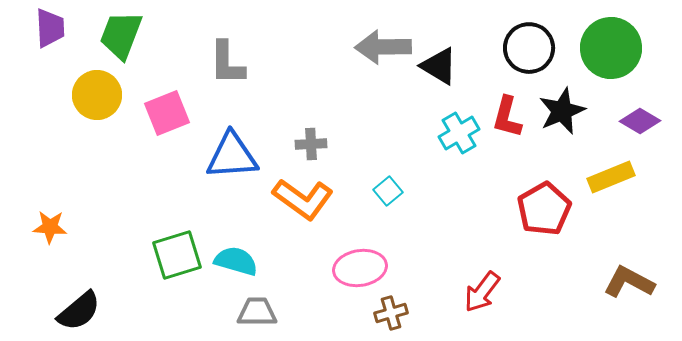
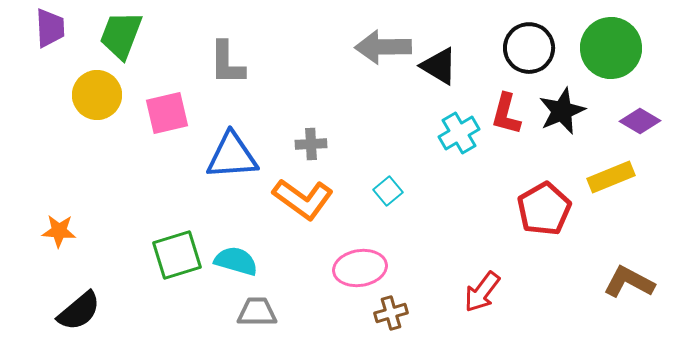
pink square: rotated 9 degrees clockwise
red L-shape: moved 1 px left, 3 px up
orange star: moved 9 px right, 4 px down
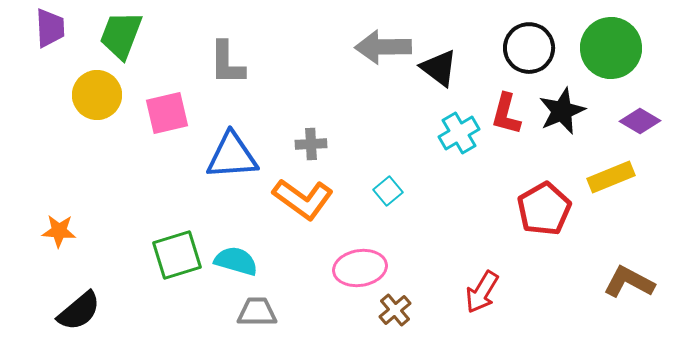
black triangle: moved 2 px down; rotated 6 degrees clockwise
red arrow: rotated 6 degrees counterclockwise
brown cross: moved 4 px right, 3 px up; rotated 24 degrees counterclockwise
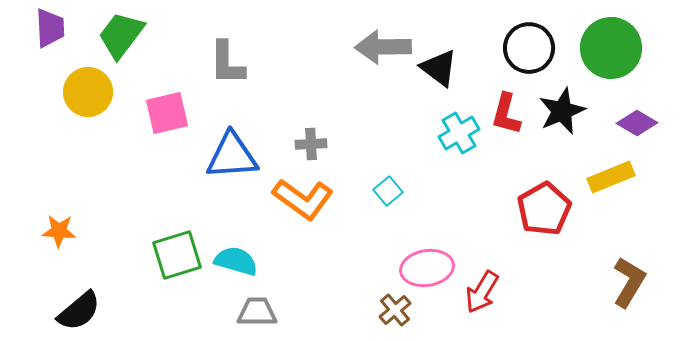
green trapezoid: rotated 16 degrees clockwise
yellow circle: moved 9 px left, 3 px up
purple diamond: moved 3 px left, 2 px down
pink ellipse: moved 67 px right
brown L-shape: rotated 93 degrees clockwise
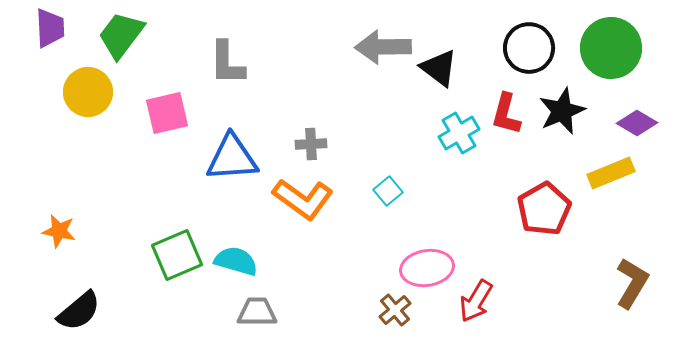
blue triangle: moved 2 px down
yellow rectangle: moved 4 px up
orange star: rotated 8 degrees clockwise
green square: rotated 6 degrees counterclockwise
brown L-shape: moved 3 px right, 1 px down
red arrow: moved 6 px left, 9 px down
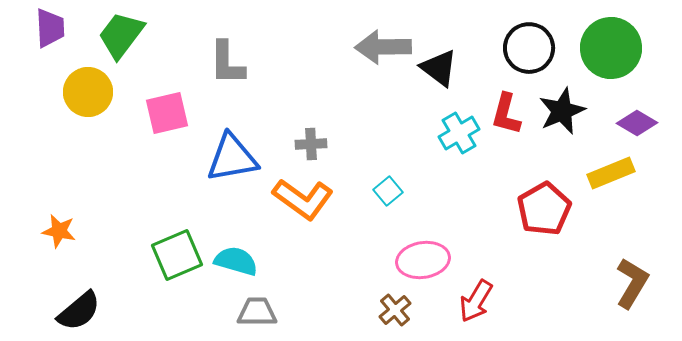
blue triangle: rotated 6 degrees counterclockwise
pink ellipse: moved 4 px left, 8 px up
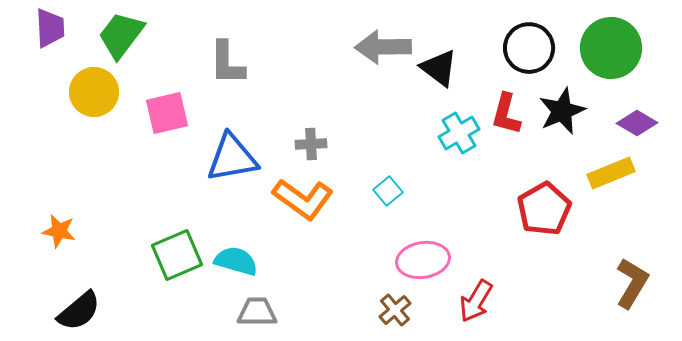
yellow circle: moved 6 px right
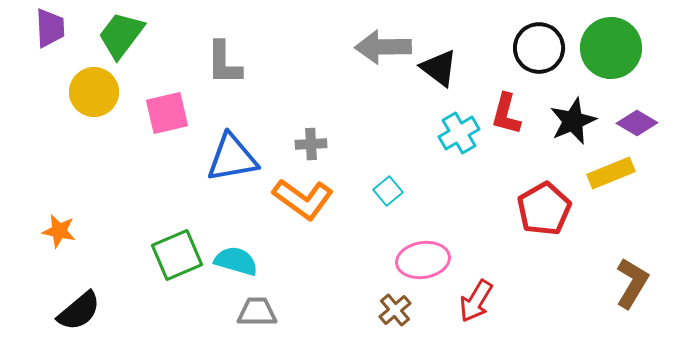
black circle: moved 10 px right
gray L-shape: moved 3 px left
black star: moved 11 px right, 10 px down
